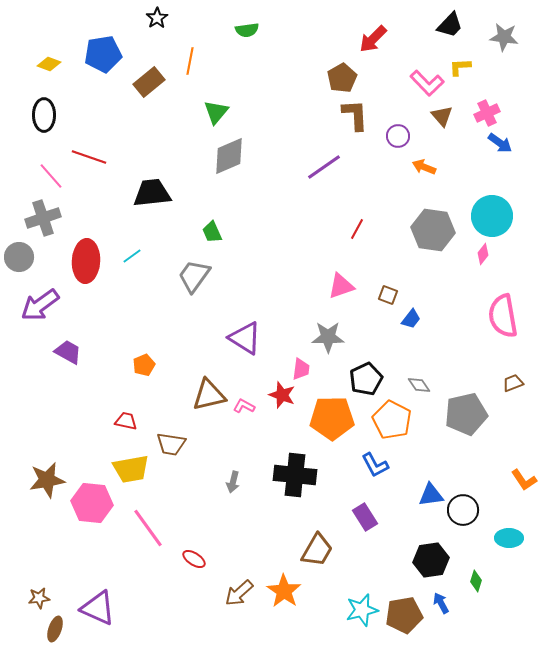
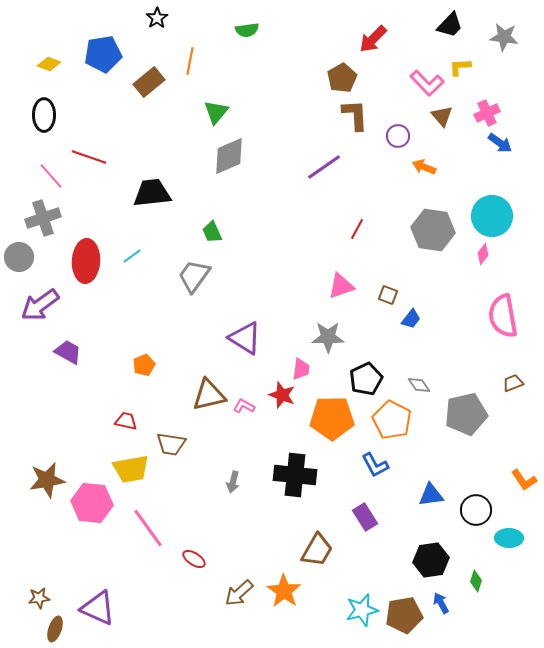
black circle at (463, 510): moved 13 px right
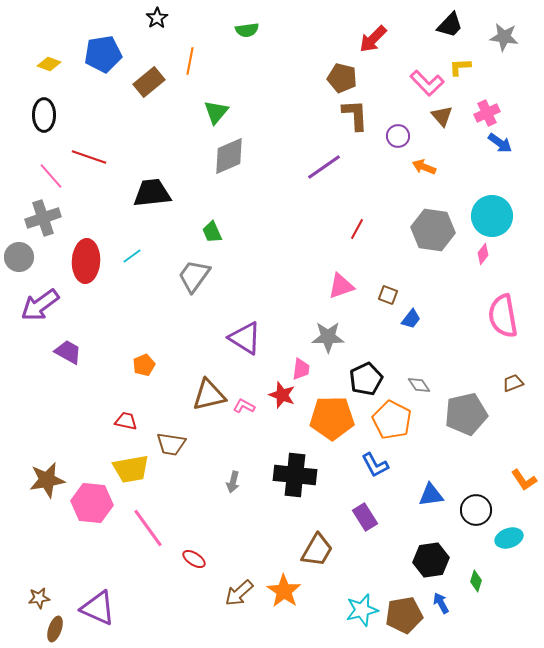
brown pentagon at (342, 78): rotated 28 degrees counterclockwise
cyan ellipse at (509, 538): rotated 20 degrees counterclockwise
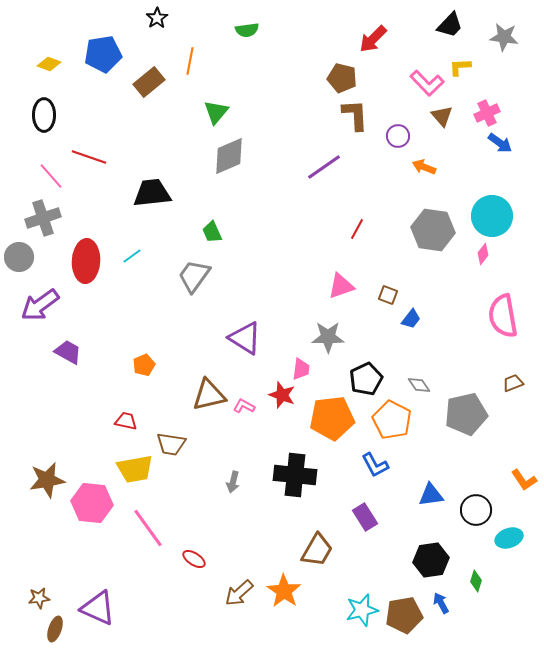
orange pentagon at (332, 418): rotated 6 degrees counterclockwise
yellow trapezoid at (131, 469): moved 4 px right
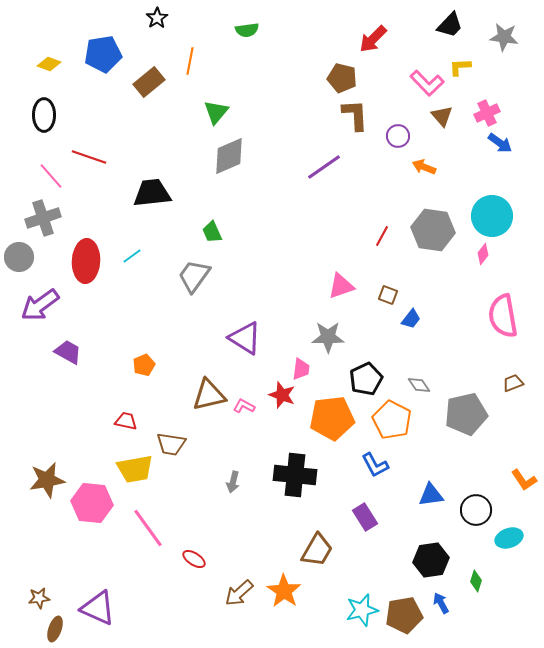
red line at (357, 229): moved 25 px right, 7 px down
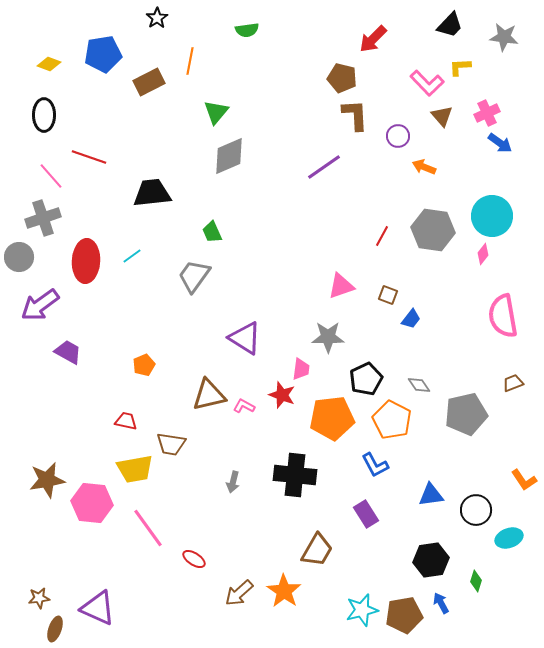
brown rectangle at (149, 82): rotated 12 degrees clockwise
purple rectangle at (365, 517): moved 1 px right, 3 px up
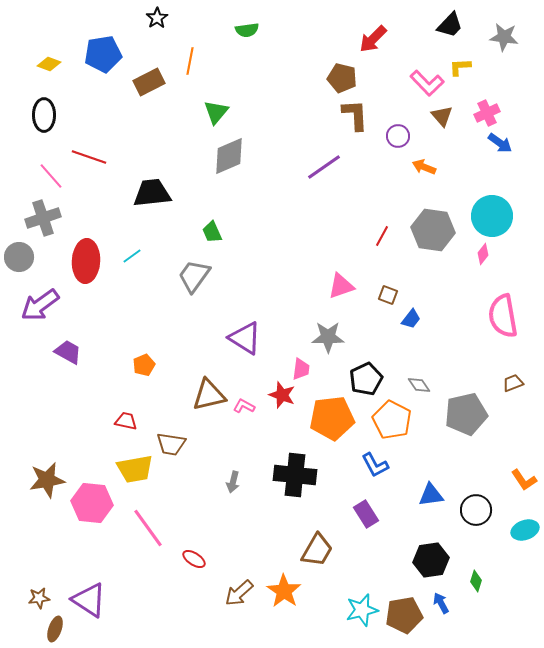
cyan ellipse at (509, 538): moved 16 px right, 8 px up
purple triangle at (98, 608): moved 9 px left, 8 px up; rotated 9 degrees clockwise
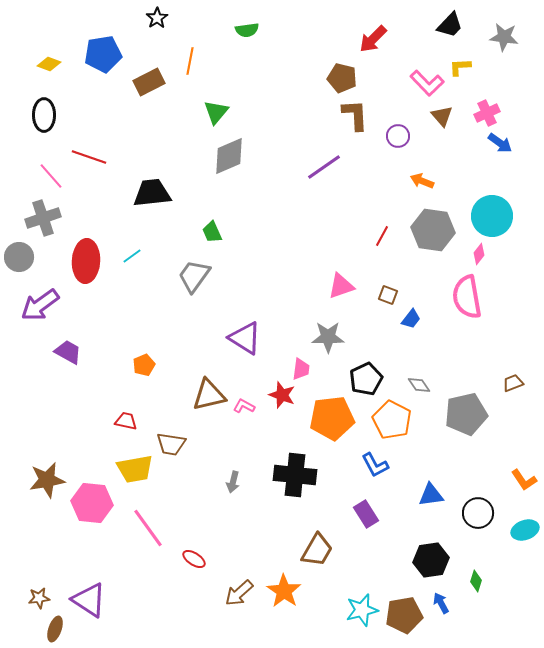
orange arrow at (424, 167): moved 2 px left, 14 px down
pink diamond at (483, 254): moved 4 px left
pink semicircle at (503, 316): moved 36 px left, 19 px up
black circle at (476, 510): moved 2 px right, 3 px down
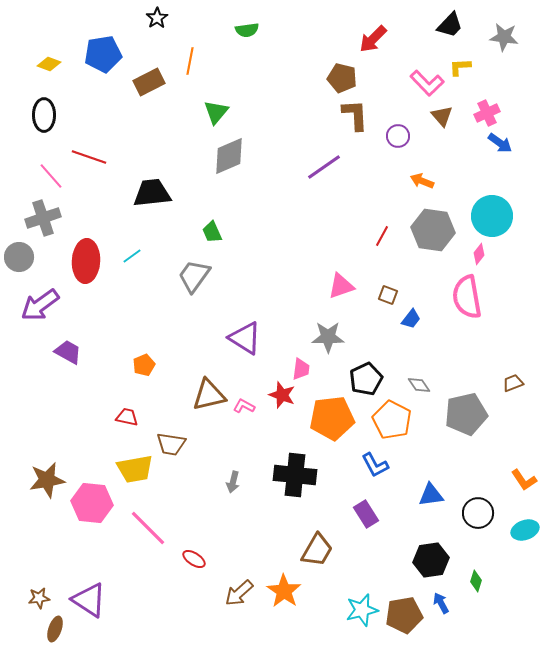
red trapezoid at (126, 421): moved 1 px right, 4 px up
pink line at (148, 528): rotated 9 degrees counterclockwise
